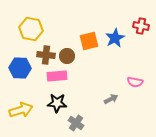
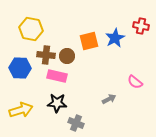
pink rectangle: rotated 18 degrees clockwise
pink semicircle: rotated 28 degrees clockwise
gray arrow: moved 2 px left
gray cross: rotated 14 degrees counterclockwise
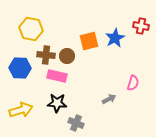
pink semicircle: moved 2 px left, 1 px down; rotated 112 degrees counterclockwise
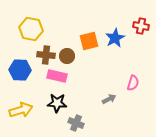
blue hexagon: moved 2 px down
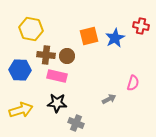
orange square: moved 5 px up
